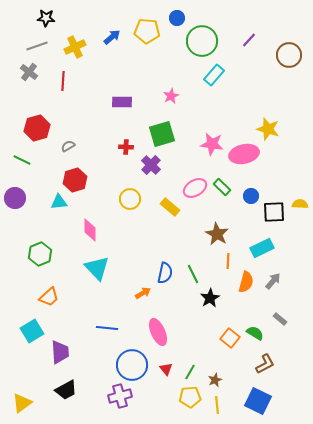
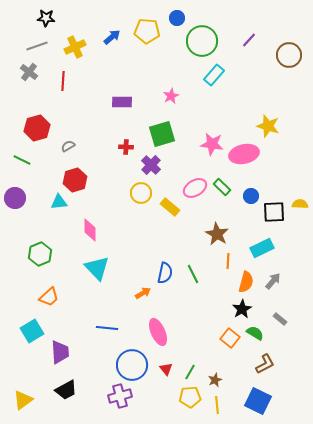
yellow star at (268, 129): moved 3 px up
yellow circle at (130, 199): moved 11 px right, 6 px up
black star at (210, 298): moved 32 px right, 11 px down
yellow triangle at (22, 403): moved 1 px right, 3 px up
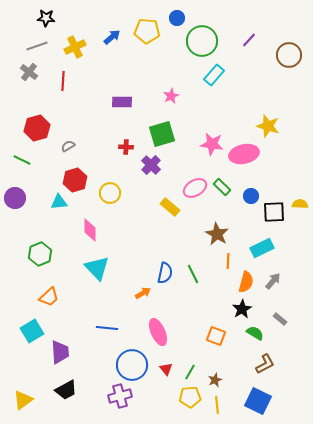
yellow circle at (141, 193): moved 31 px left
orange square at (230, 338): moved 14 px left, 2 px up; rotated 18 degrees counterclockwise
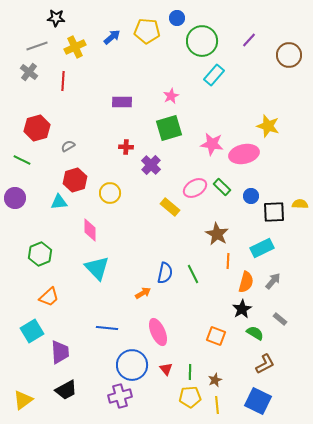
black star at (46, 18): moved 10 px right
green square at (162, 134): moved 7 px right, 6 px up
green line at (190, 372): rotated 28 degrees counterclockwise
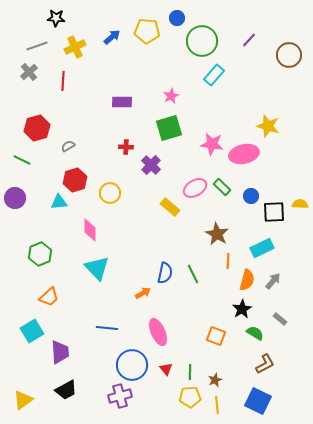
gray cross at (29, 72): rotated 12 degrees clockwise
orange semicircle at (246, 282): moved 1 px right, 2 px up
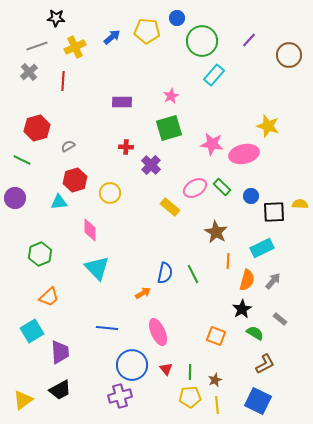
brown star at (217, 234): moved 1 px left, 2 px up
black trapezoid at (66, 390): moved 6 px left
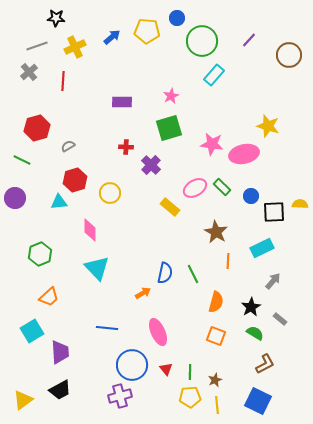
orange semicircle at (247, 280): moved 31 px left, 22 px down
black star at (242, 309): moved 9 px right, 2 px up
